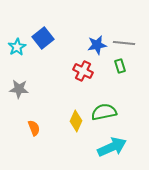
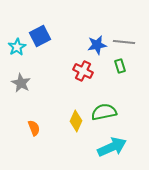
blue square: moved 3 px left, 2 px up; rotated 10 degrees clockwise
gray line: moved 1 px up
gray star: moved 2 px right, 6 px up; rotated 24 degrees clockwise
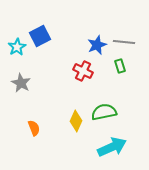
blue star: rotated 12 degrees counterclockwise
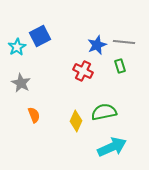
orange semicircle: moved 13 px up
